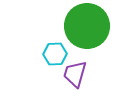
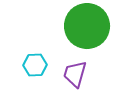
cyan hexagon: moved 20 px left, 11 px down
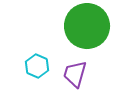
cyan hexagon: moved 2 px right, 1 px down; rotated 25 degrees clockwise
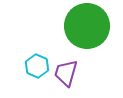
purple trapezoid: moved 9 px left, 1 px up
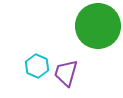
green circle: moved 11 px right
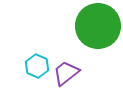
purple trapezoid: rotated 36 degrees clockwise
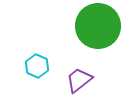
purple trapezoid: moved 13 px right, 7 px down
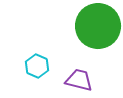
purple trapezoid: rotated 52 degrees clockwise
